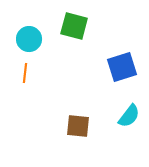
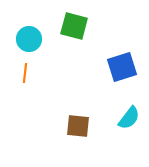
cyan semicircle: moved 2 px down
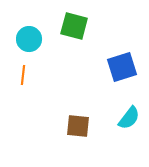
orange line: moved 2 px left, 2 px down
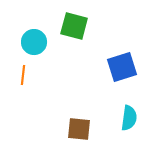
cyan circle: moved 5 px right, 3 px down
cyan semicircle: rotated 30 degrees counterclockwise
brown square: moved 1 px right, 3 px down
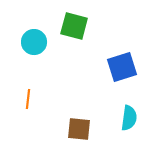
orange line: moved 5 px right, 24 px down
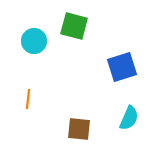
cyan circle: moved 1 px up
cyan semicircle: rotated 15 degrees clockwise
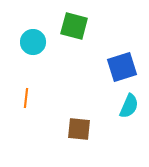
cyan circle: moved 1 px left, 1 px down
orange line: moved 2 px left, 1 px up
cyan semicircle: moved 12 px up
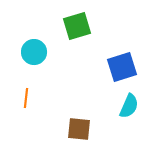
green square: moved 3 px right; rotated 32 degrees counterclockwise
cyan circle: moved 1 px right, 10 px down
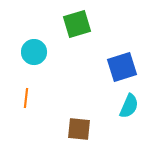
green square: moved 2 px up
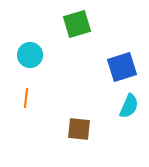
cyan circle: moved 4 px left, 3 px down
